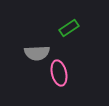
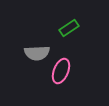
pink ellipse: moved 2 px right, 2 px up; rotated 35 degrees clockwise
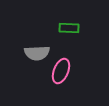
green rectangle: rotated 36 degrees clockwise
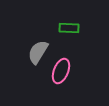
gray semicircle: moved 1 px right, 1 px up; rotated 125 degrees clockwise
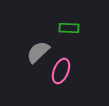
gray semicircle: rotated 15 degrees clockwise
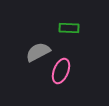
gray semicircle: rotated 15 degrees clockwise
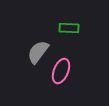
gray semicircle: rotated 25 degrees counterclockwise
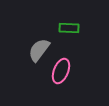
gray semicircle: moved 1 px right, 2 px up
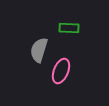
gray semicircle: rotated 20 degrees counterclockwise
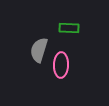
pink ellipse: moved 6 px up; rotated 20 degrees counterclockwise
